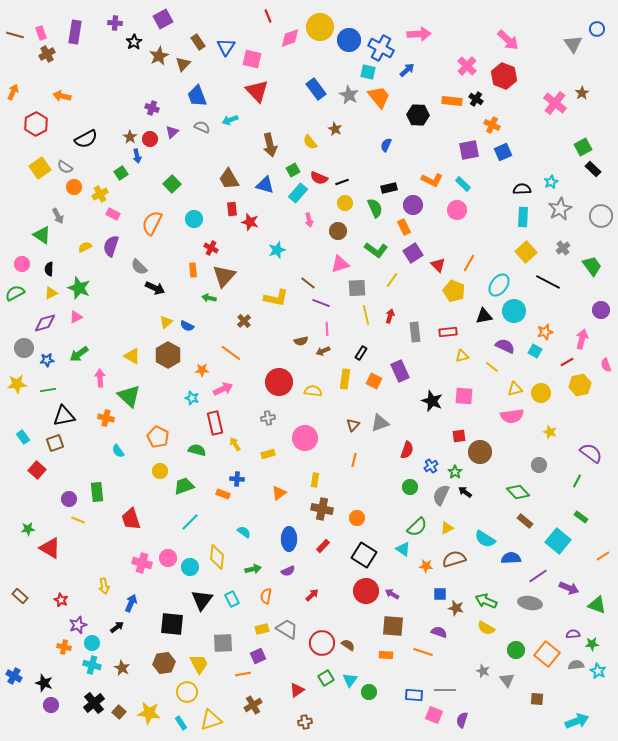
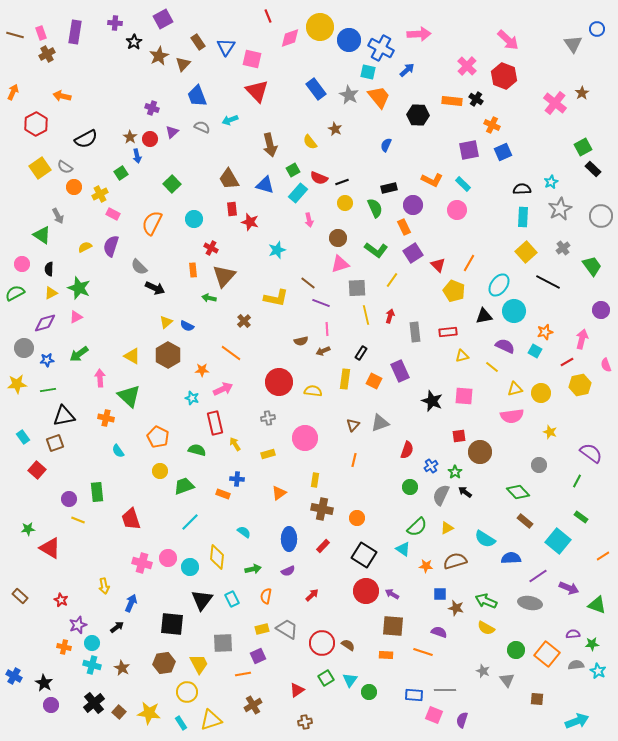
brown circle at (338, 231): moved 7 px down
brown semicircle at (454, 559): moved 1 px right, 2 px down
black star at (44, 683): rotated 12 degrees clockwise
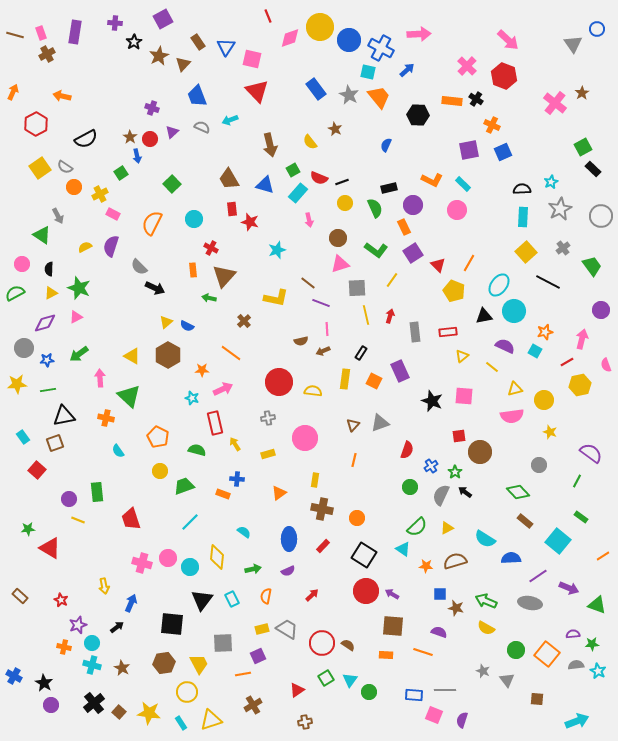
yellow triangle at (462, 356): rotated 24 degrees counterclockwise
yellow circle at (541, 393): moved 3 px right, 7 px down
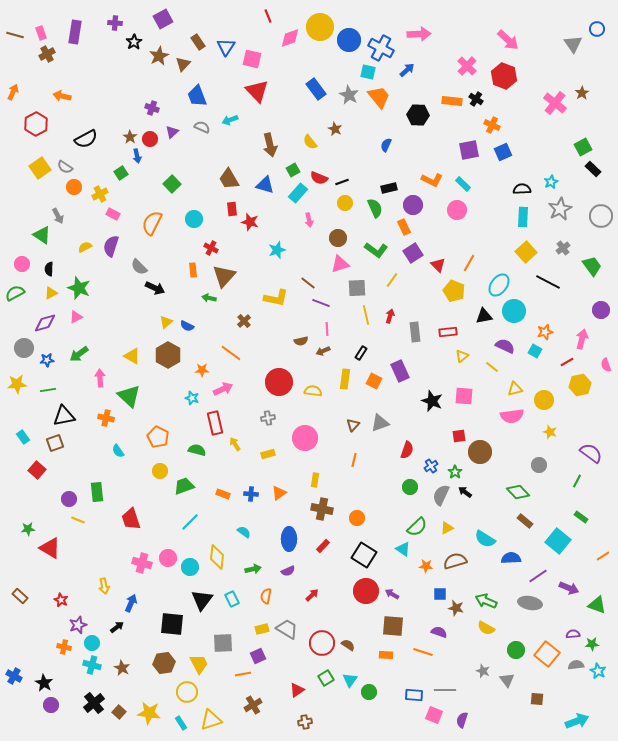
blue cross at (237, 479): moved 14 px right, 15 px down
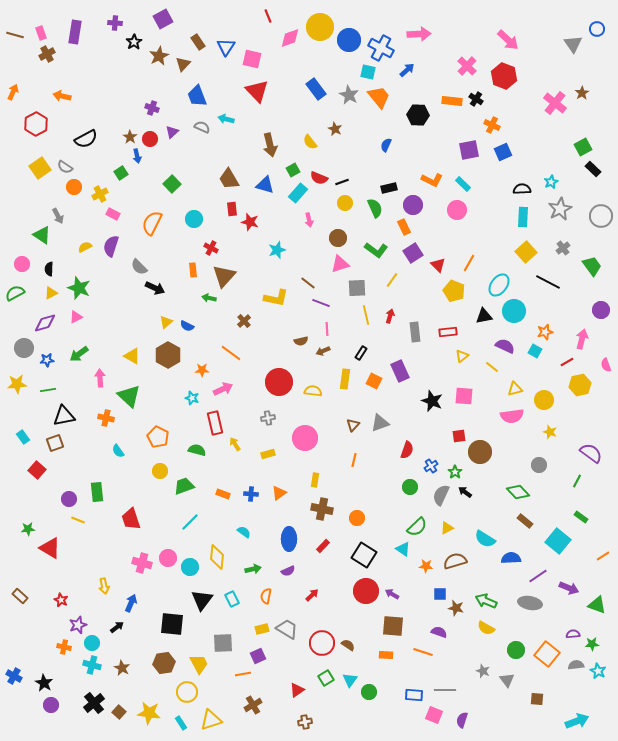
cyan arrow at (230, 120): moved 4 px left, 1 px up; rotated 35 degrees clockwise
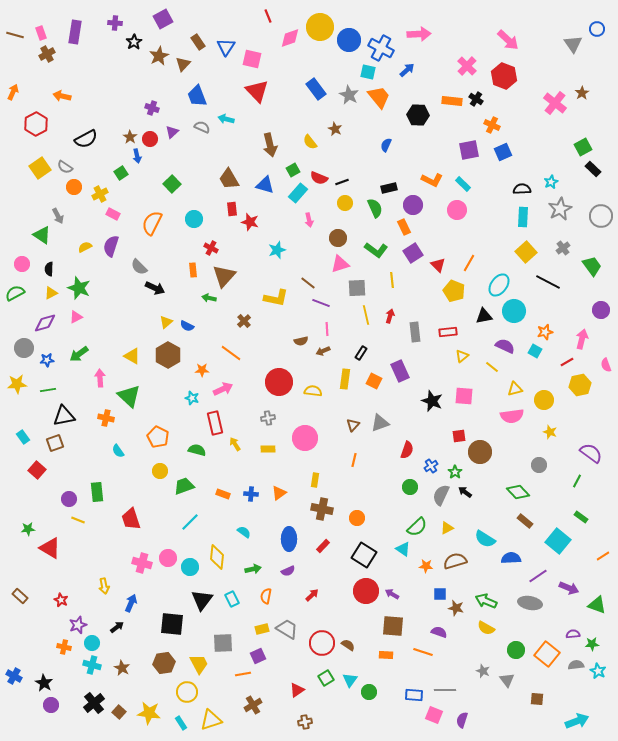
yellow line at (392, 280): rotated 42 degrees counterclockwise
yellow rectangle at (268, 454): moved 5 px up; rotated 16 degrees clockwise
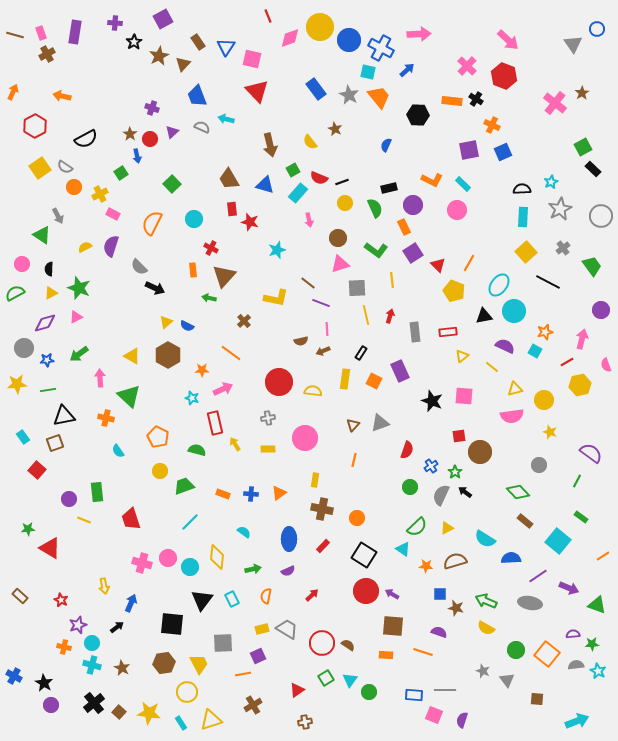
red hexagon at (36, 124): moved 1 px left, 2 px down
brown star at (130, 137): moved 3 px up
yellow line at (78, 520): moved 6 px right
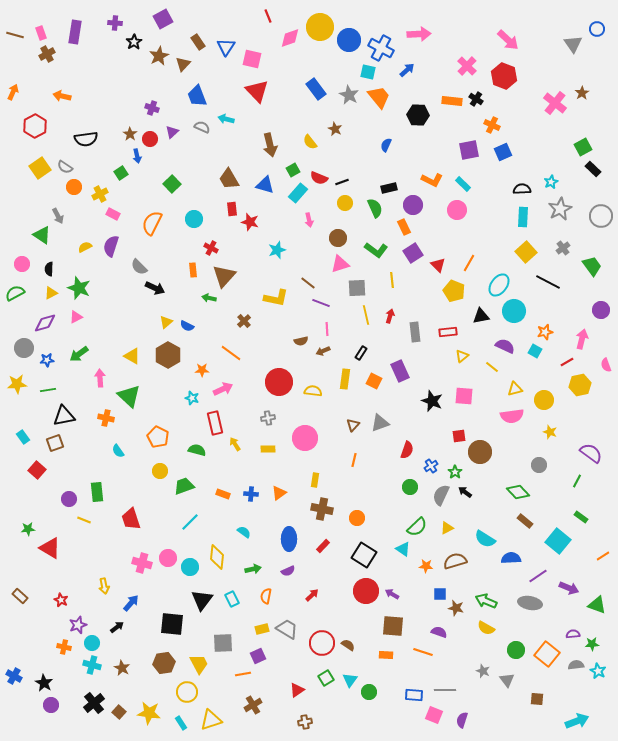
black semicircle at (86, 139): rotated 20 degrees clockwise
black triangle at (484, 316): moved 3 px left
blue arrow at (131, 603): rotated 18 degrees clockwise
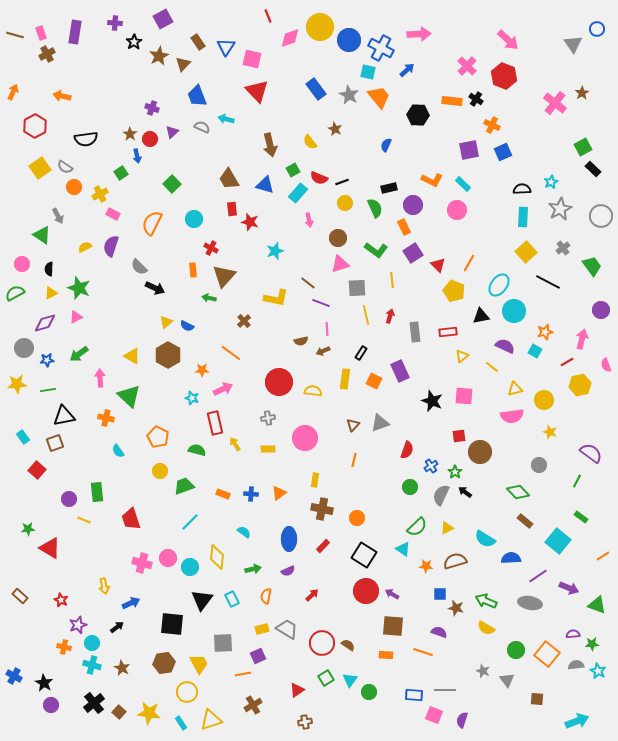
cyan star at (277, 250): moved 2 px left, 1 px down
blue arrow at (131, 603): rotated 24 degrees clockwise
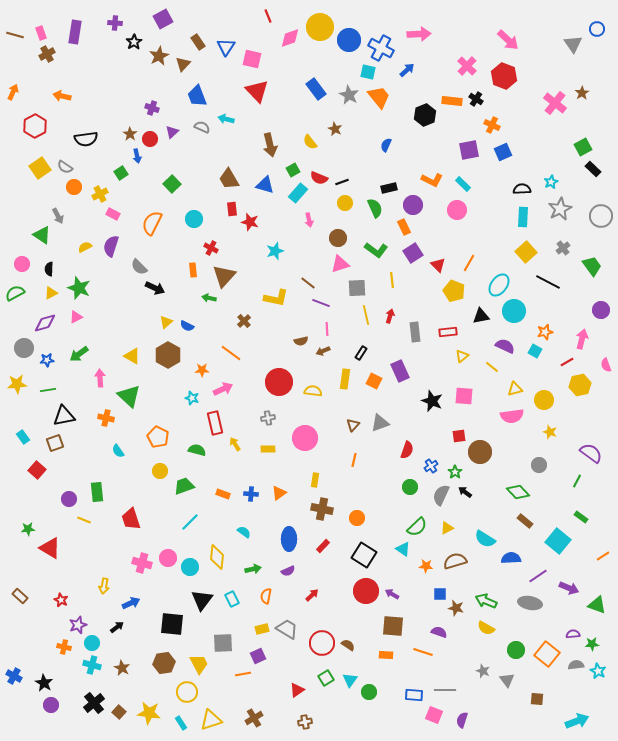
black hexagon at (418, 115): moved 7 px right; rotated 25 degrees counterclockwise
yellow arrow at (104, 586): rotated 21 degrees clockwise
brown cross at (253, 705): moved 1 px right, 13 px down
